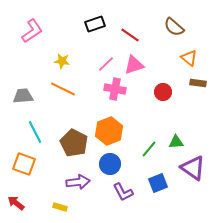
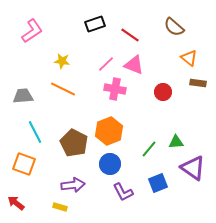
pink triangle: rotated 40 degrees clockwise
purple arrow: moved 5 px left, 3 px down
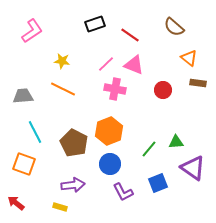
red circle: moved 2 px up
